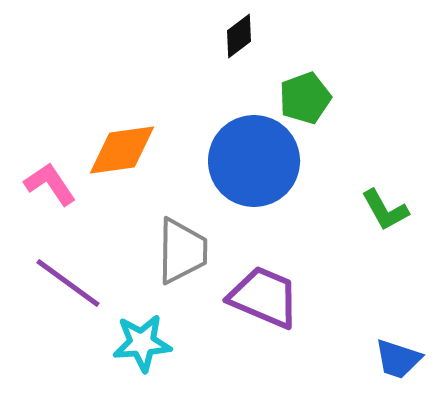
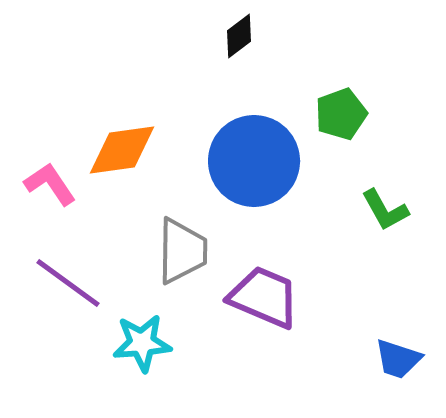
green pentagon: moved 36 px right, 16 px down
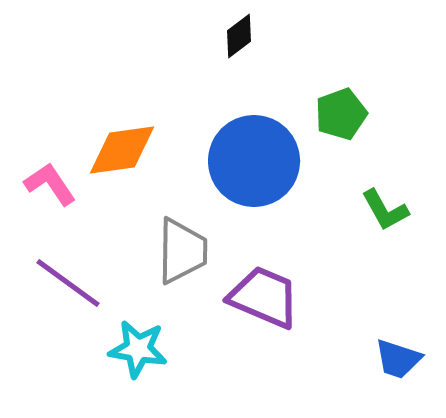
cyan star: moved 4 px left, 6 px down; rotated 14 degrees clockwise
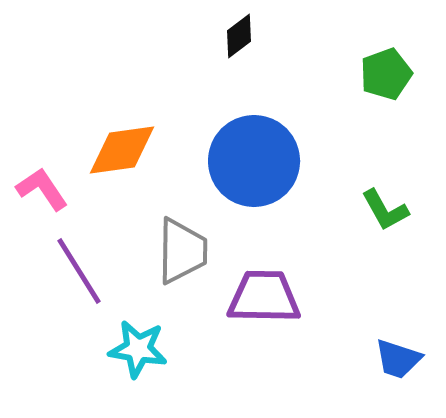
green pentagon: moved 45 px right, 40 px up
pink L-shape: moved 8 px left, 5 px down
purple line: moved 11 px right, 12 px up; rotated 22 degrees clockwise
purple trapezoid: rotated 22 degrees counterclockwise
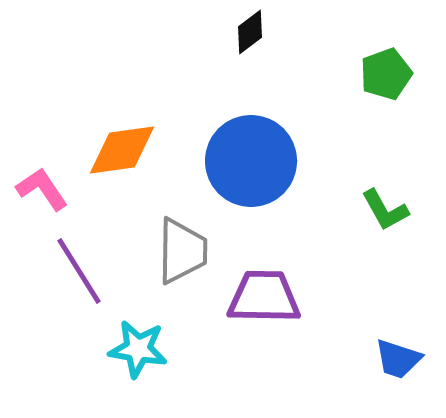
black diamond: moved 11 px right, 4 px up
blue circle: moved 3 px left
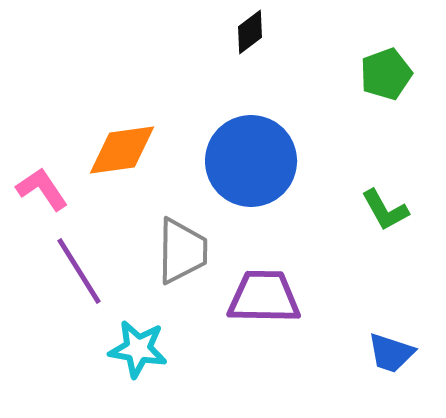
blue trapezoid: moved 7 px left, 6 px up
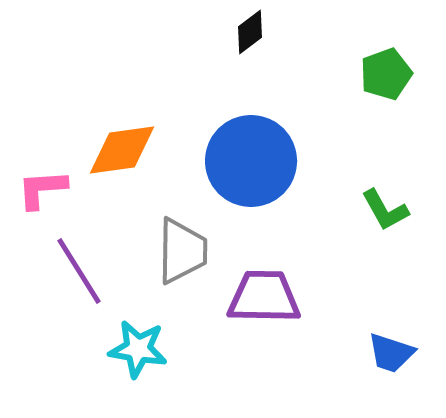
pink L-shape: rotated 60 degrees counterclockwise
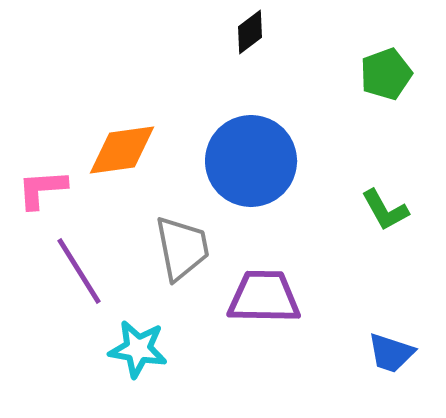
gray trapezoid: moved 3 px up; rotated 12 degrees counterclockwise
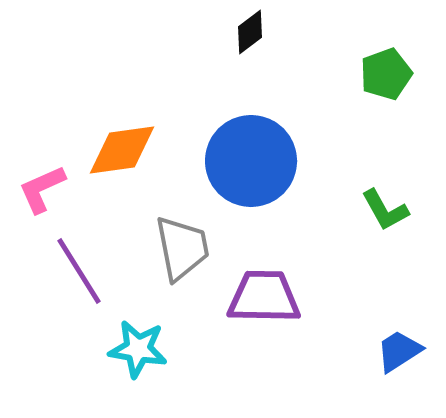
pink L-shape: rotated 20 degrees counterclockwise
blue trapezoid: moved 8 px right, 2 px up; rotated 129 degrees clockwise
